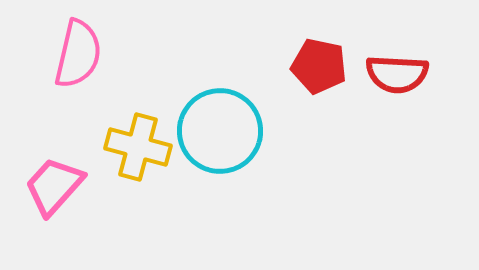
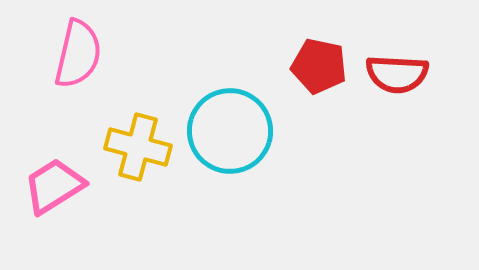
cyan circle: moved 10 px right
pink trapezoid: rotated 16 degrees clockwise
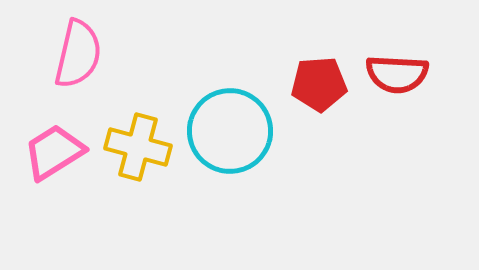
red pentagon: moved 18 px down; rotated 16 degrees counterclockwise
pink trapezoid: moved 34 px up
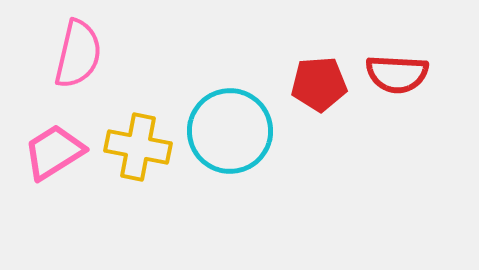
yellow cross: rotated 4 degrees counterclockwise
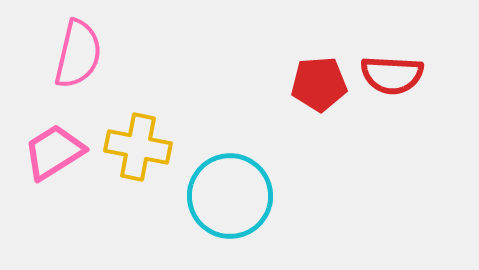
red semicircle: moved 5 px left, 1 px down
cyan circle: moved 65 px down
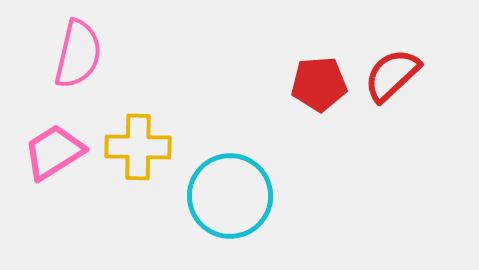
red semicircle: rotated 134 degrees clockwise
yellow cross: rotated 10 degrees counterclockwise
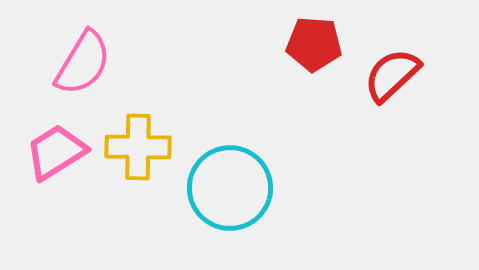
pink semicircle: moved 5 px right, 9 px down; rotated 18 degrees clockwise
red pentagon: moved 5 px left, 40 px up; rotated 8 degrees clockwise
pink trapezoid: moved 2 px right
cyan circle: moved 8 px up
